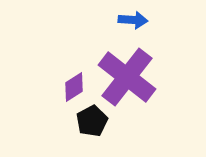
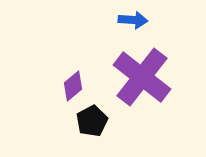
purple cross: moved 15 px right
purple diamond: moved 1 px left, 1 px up; rotated 8 degrees counterclockwise
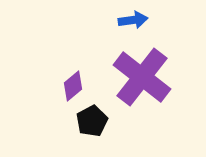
blue arrow: rotated 12 degrees counterclockwise
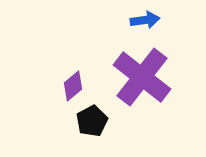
blue arrow: moved 12 px right
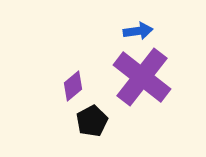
blue arrow: moved 7 px left, 11 px down
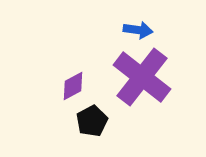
blue arrow: moved 1 px up; rotated 16 degrees clockwise
purple diamond: rotated 12 degrees clockwise
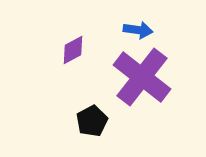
purple diamond: moved 36 px up
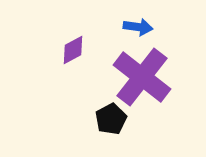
blue arrow: moved 3 px up
black pentagon: moved 19 px right, 2 px up
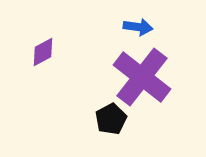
purple diamond: moved 30 px left, 2 px down
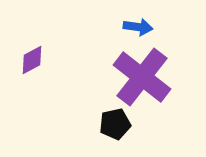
purple diamond: moved 11 px left, 8 px down
black pentagon: moved 4 px right, 5 px down; rotated 16 degrees clockwise
